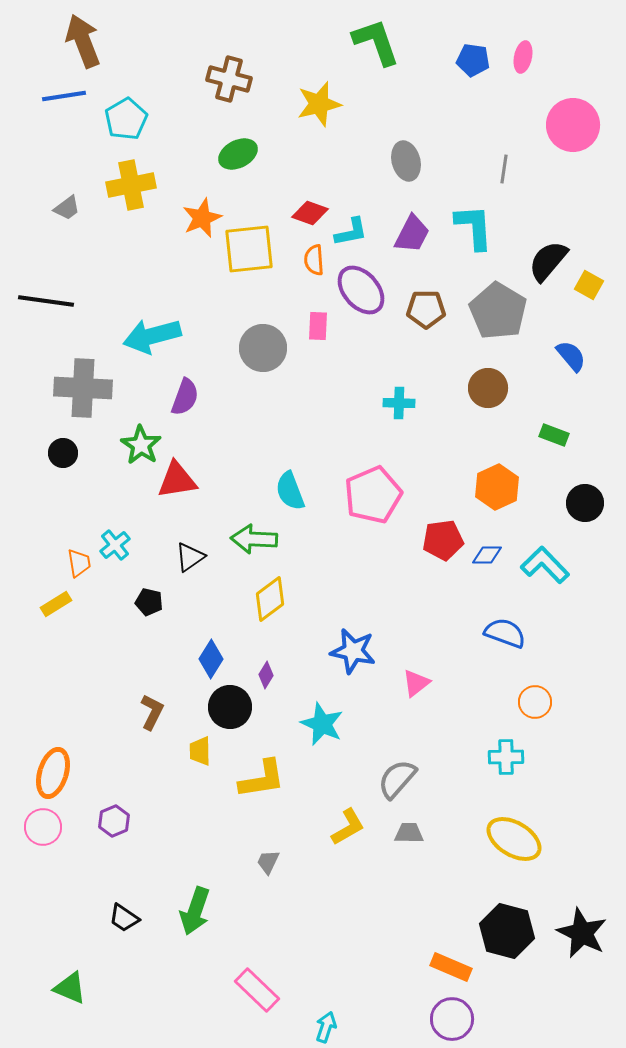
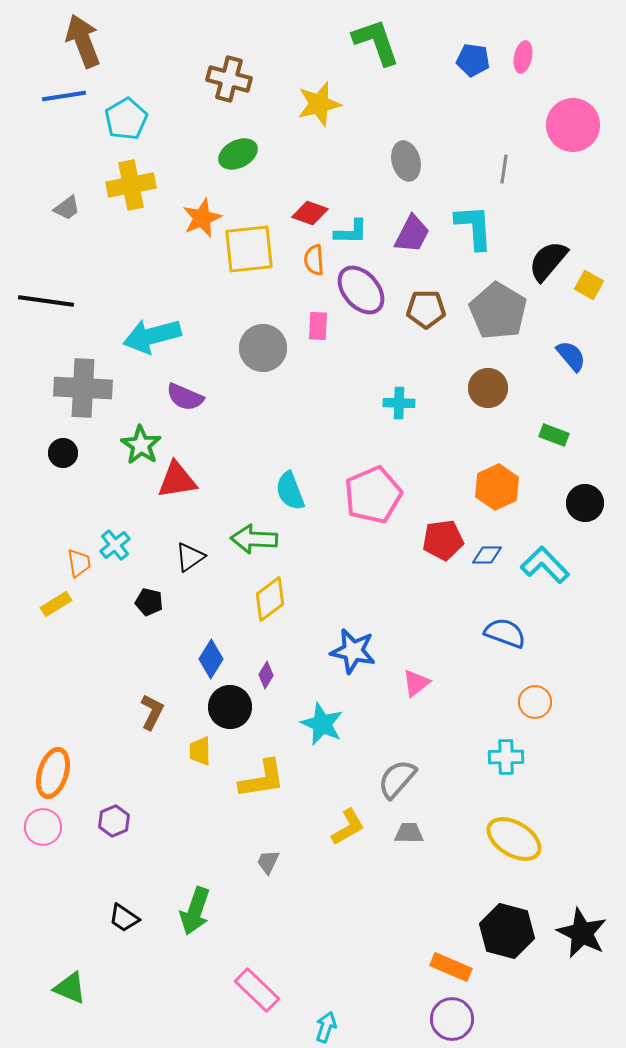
cyan L-shape at (351, 232): rotated 12 degrees clockwise
purple semicircle at (185, 397): rotated 93 degrees clockwise
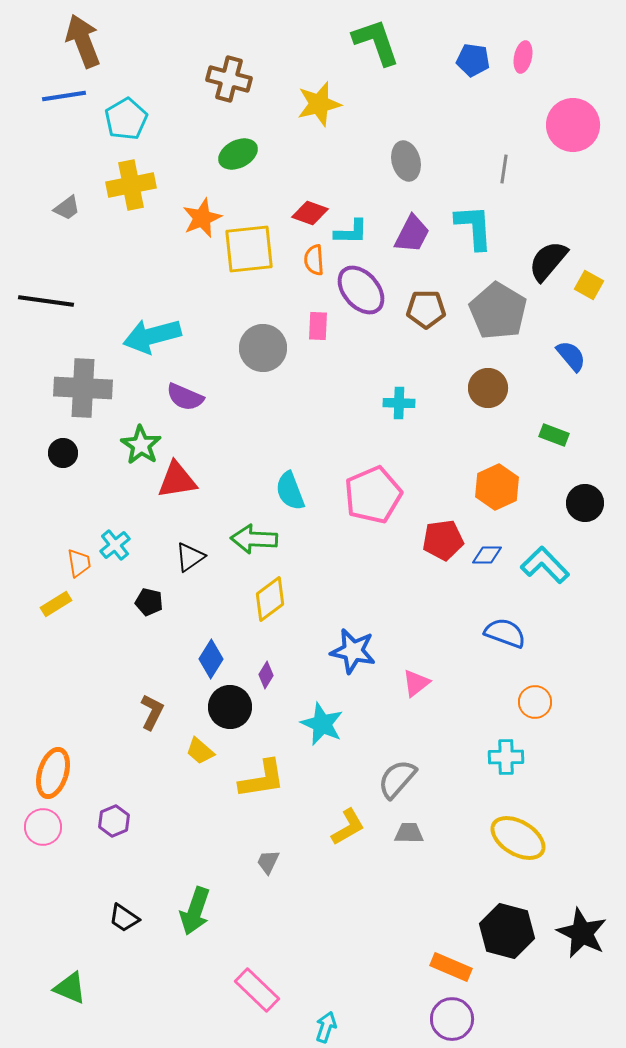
yellow trapezoid at (200, 751): rotated 48 degrees counterclockwise
yellow ellipse at (514, 839): moved 4 px right, 1 px up
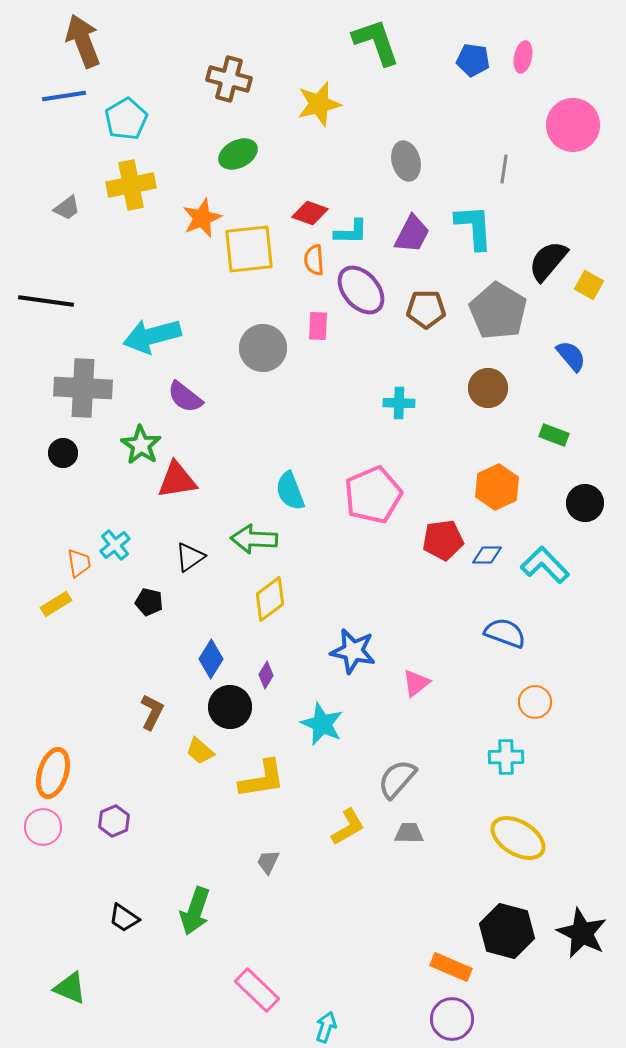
purple semicircle at (185, 397): rotated 15 degrees clockwise
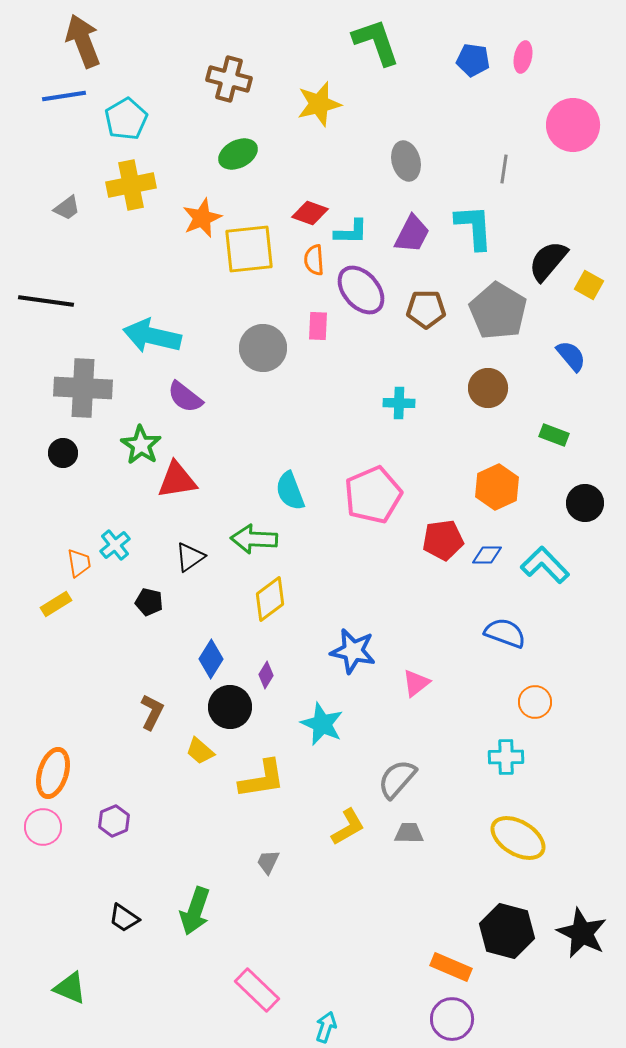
cyan arrow at (152, 336): rotated 28 degrees clockwise
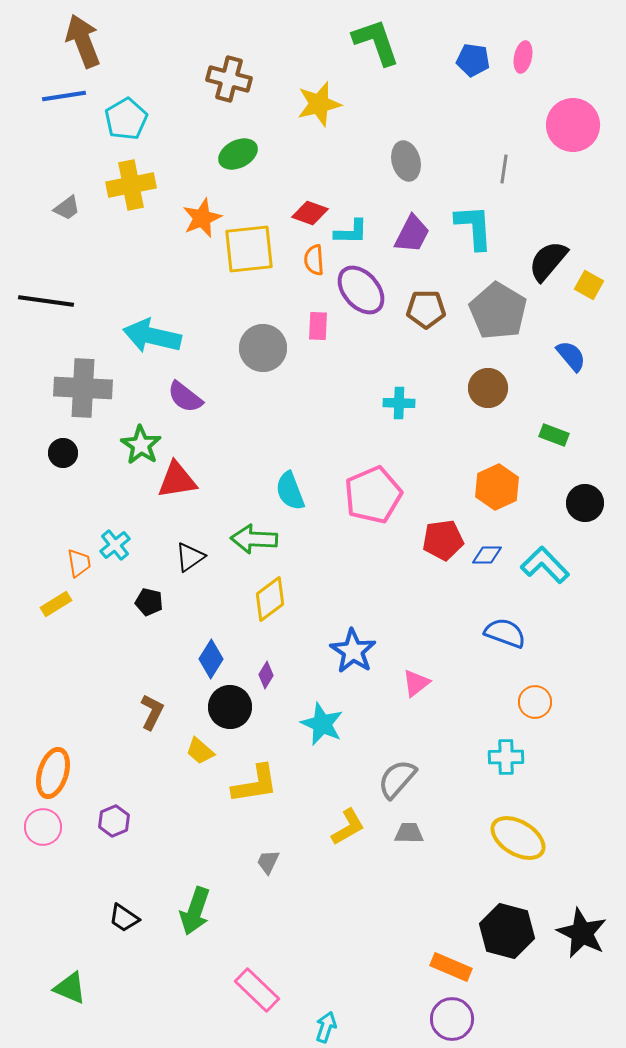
blue star at (353, 651): rotated 21 degrees clockwise
yellow L-shape at (262, 779): moved 7 px left, 5 px down
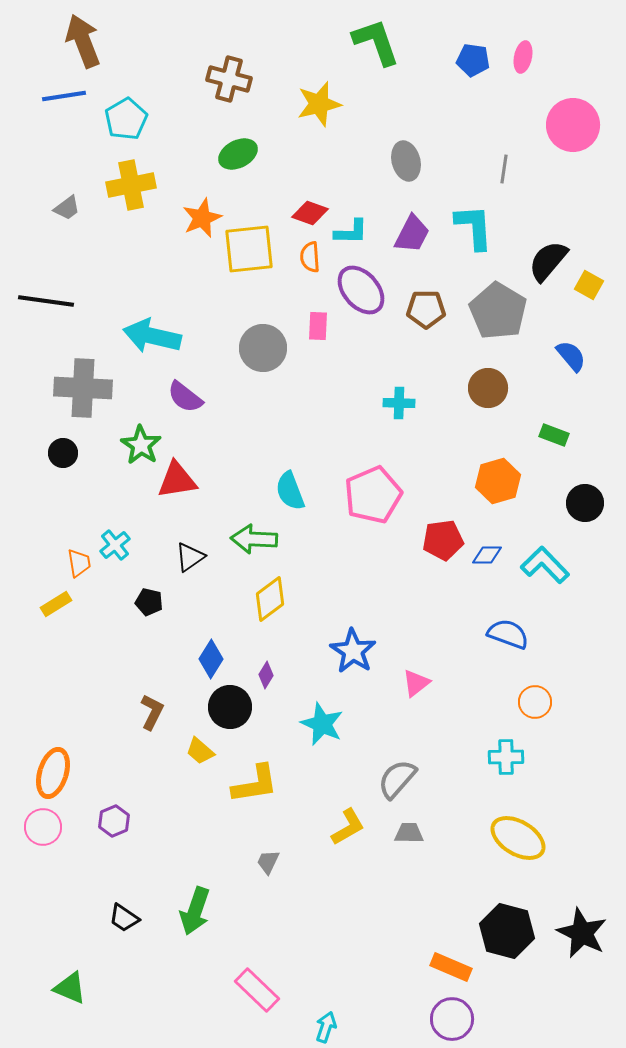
orange semicircle at (314, 260): moved 4 px left, 3 px up
orange hexagon at (497, 487): moved 1 px right, 6 px up; rotated 9 degrees clockwise
blue semicircle at (505, 633): moved 3 px right, 1 px down
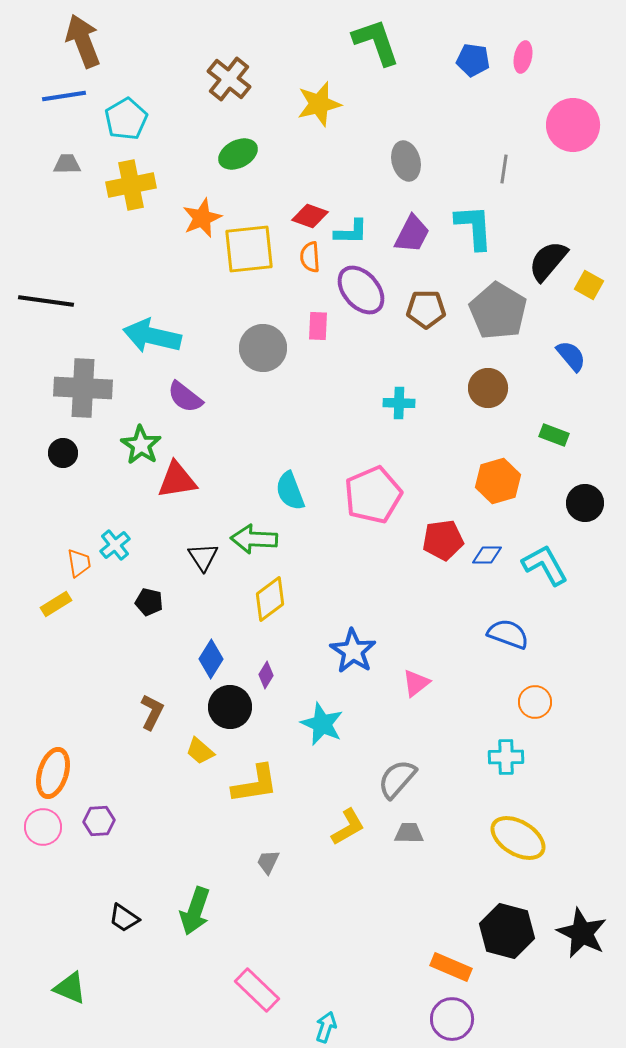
brown cross at (229, 79): rotated 24 degrees clockwise
gray trapezoid at (67, 208): moved 44 px up; rotated 144 degrees counterclockwise
red diamond at (310, 213): moved 3 px down
black triangle at (190, 557): moved 13 px right; rotated 28 degrees counterclockwise
cyan L-shape at (545, 565): rotated 15 degrees clockwise
purple hexagon at (114, 821): moved 15 px left; rotated 20 degrees clockwise
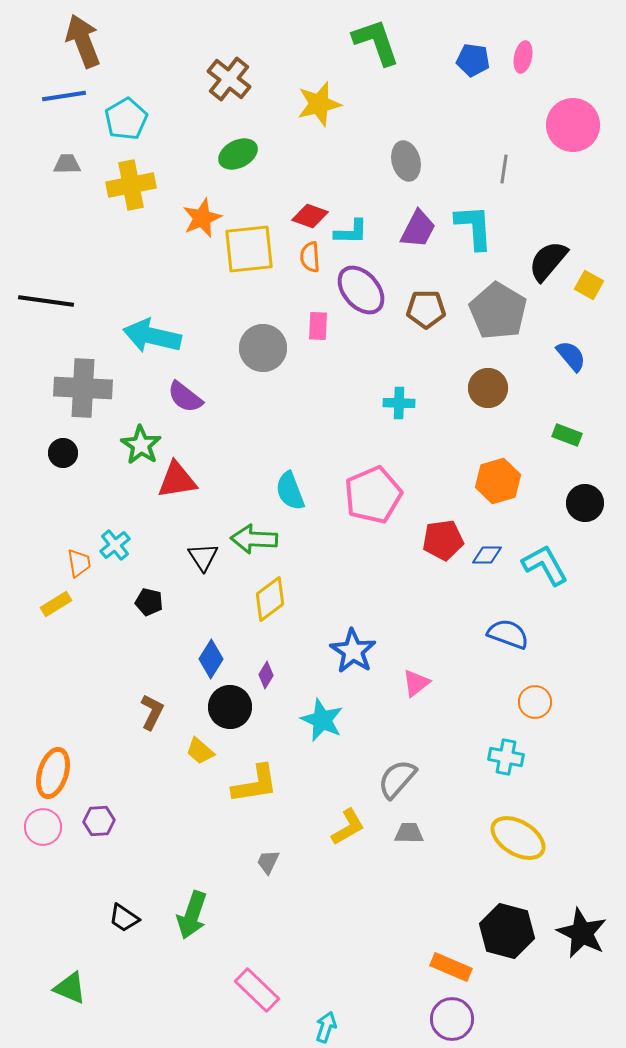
purple trapezoid at (412, 234): moved 6 px right, 5 px up
green rectangle at (554, 435): moved 13 px right
cyan star at (322, 724): moved 4 px up
cyan cross at (506, 757): rotated 12 degrees clockwise
green arrow at (195, 911): moved 3 px left, 4 px down
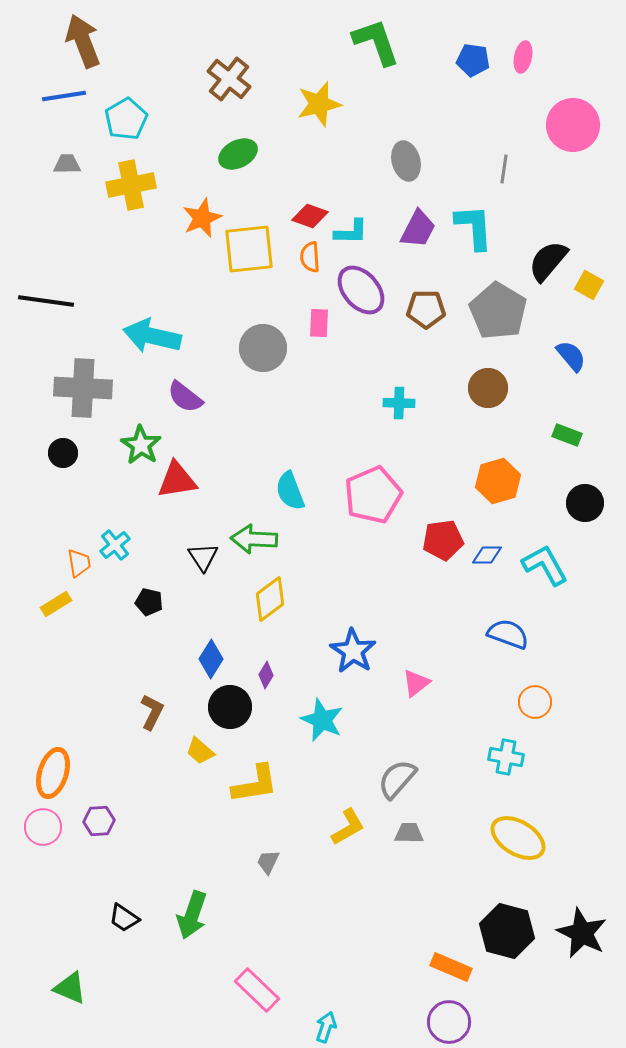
pink rectangle at (318, 326): moved 1 px right, 3 px up
purple circle at (452, 1019): moved 3 px left, 3 px down
